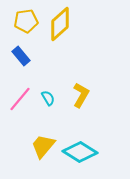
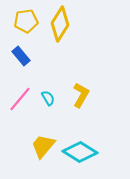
yellow diamond: rotated 16 degrees counterclockwise
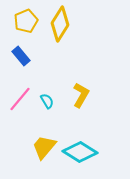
yellow pentagon: rotated 15 degrees counterclockwise
cyan semicircle: moved 1 px left, 3 px down
yellow trapezoid: moved 1 px right, 1 px down
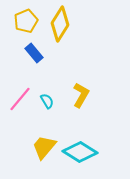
blue rectangle: moved 13 px right, 3 px up
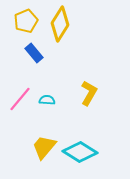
yellow L-shape: moved 8 px right, 2 px up
cyan semicircle: moved 1 px up; rotated 56 degrees counterclockwise
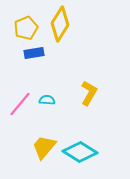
yellow pentagon: moved 7 px down
blue rectangle: rotated 60 degrees counterclockwise
pink line: moved 5 px down
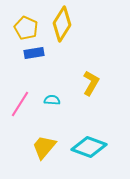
yellow diamond: moved 2 px right
yellow pentagon: rotated 25 degrees counterclockwise
yellow L-shape: moved 2 px right, 10 px up
cyan semicircle: moved 5 px right
pink line: rotated 8 degrees counterclockwise
cyan diamond: moved 9 px right, 5 px up; rotated 12 degrees counterclockwise
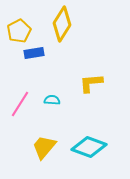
yellow pentagon: moved 7 px left, 3 px down; rotated 20 degrees clockwise
yellow L-shape: rotated 125 degrees counterclockwise
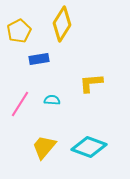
blue rectangle: moved 5 px right, 6 px down
